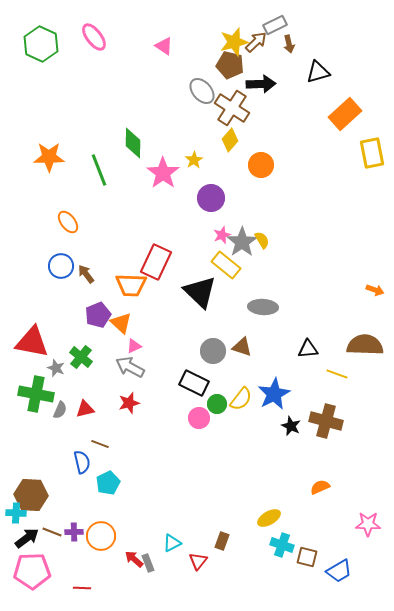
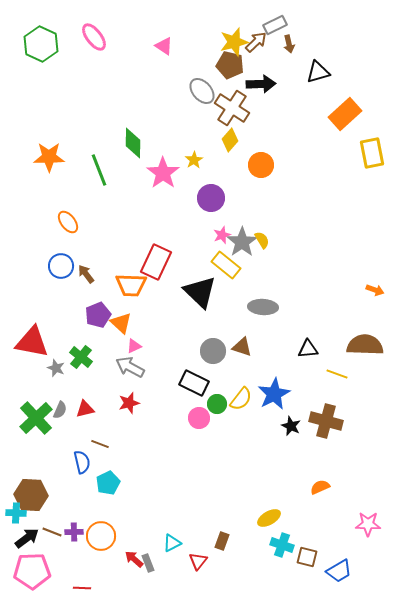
green cross at (36, 394): moved 24 px down; rotated 36 degrees clockwise
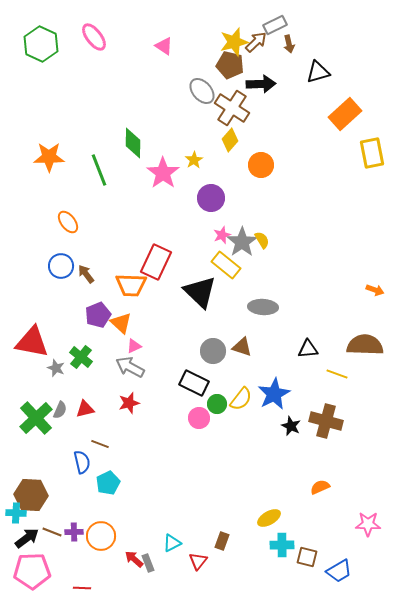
cyan cross at (282, 545): rotated 20 degrees counterclockwise
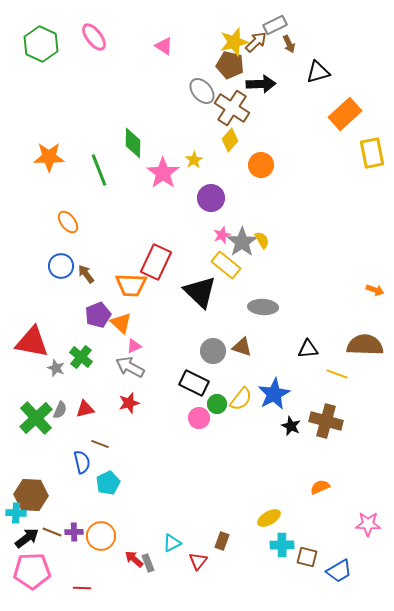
brown arrow at (289, 44): rotated 12 degrees counterclockwise
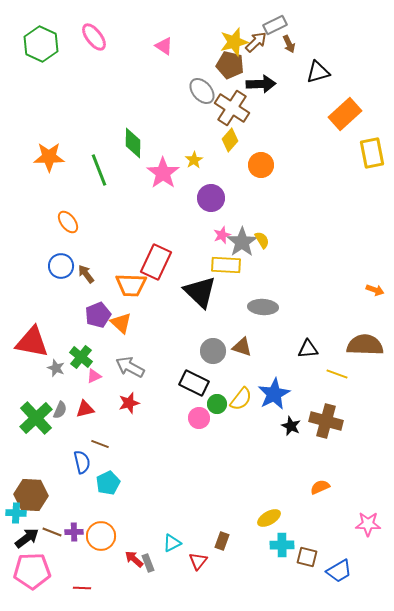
yellow rectangle at (226, 265): rotated 36 degrees counterclockwise
pink triangle at (134, 346): moved 40 px left, 30 px down
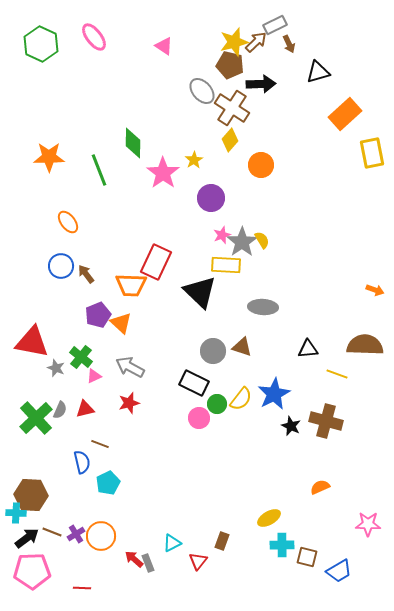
purple cross at (74, 532): moved 2 px right, 2 px down; rotated 30 degrees counterclockwise
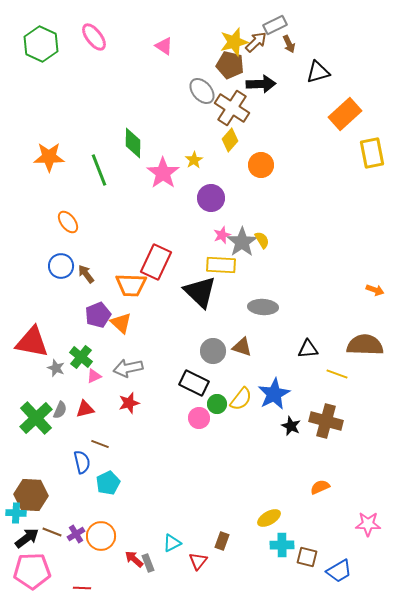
yellow rectangle at (226, 265): moved 5 px left
gray arrow at (130, 367): moved 2 px left, 1 px down; rotated 40 degrees counterclockwise
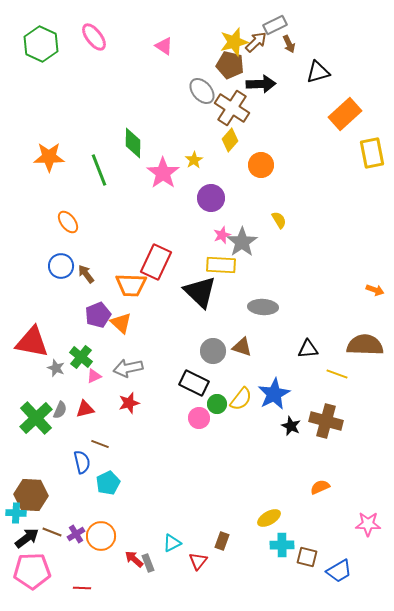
yellow semicircle at (262, 240): moved 17 px right, 20 px up
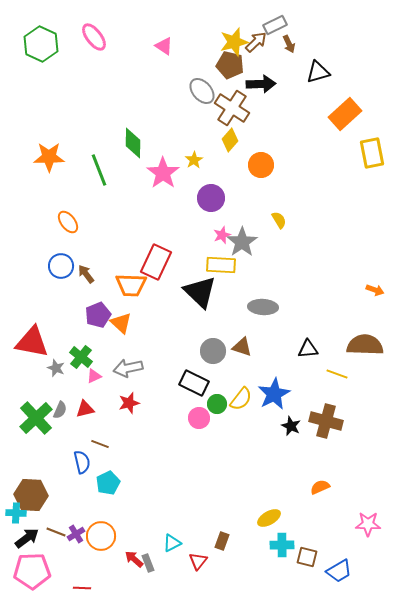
brown line at (52, 532): moved 4 px right
